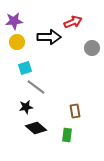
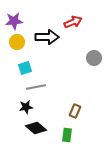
black arrow: moved 2 px left
gray circle: moved 2 px right, 10 px down
gray line: rotated 48 degrees counterclockwise
brown rectangle: rotated 32 degrees clockwise
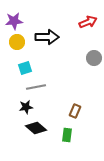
red arrow: moved 15 px right
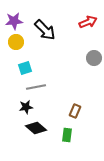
black arrow: moved 2 px left, 7 px up; rotated 45 degrees clockwise
yellow circle: moved 1 px left
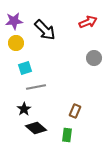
yellow circle: moved 1 px down
black star: moved 2 px left, 2 px down; rotated 24 degrees counterclockwise
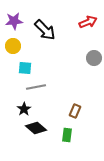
yellow circle: moved 3 px left, 3 px down
cyan square: rotated 24 degrees clockwise
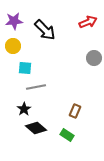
green rectangle: rotated 64 degrees counterclockwise
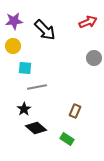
gray line: moved 1 px right
green rectangle: moved 4 px down
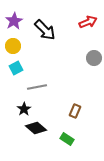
purple star: rotated 24 degrees counterclockwise
cyan square: moved 9 px left; rotated 32 degrees counterclockwise
